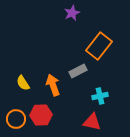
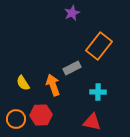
gray rectangle: moved 6 px left, 3 px up
cyan cross: moved 2 px left, 4 px up; rotated 14 degrees clockwise
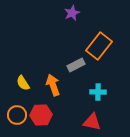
gray rectangle: moved 4 px right, 3 px up
orange circle: moved 1 px right, 4 px up
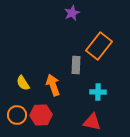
gray rectangle: rotated 60 degrees counterclockwise
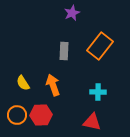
orange rectangle: moved 1 px right
gray rectangle: moved 12 px left, 14 px up
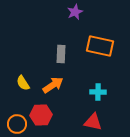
purple star: moved 3 px right, 1 px up
orange rectangle: rotated 64 degrees clockwise
gray rectangle: moved 3 px left, 3 px down
orange arrow: rotated 75 degrees clockwise
orange circle: moved 9 px down
red triangle: moved 1 px right
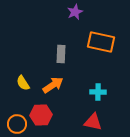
orange rectangle: moved 1 px right, 4 px up
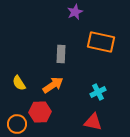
yellow semicircle: moved 4 px left
cyan cross: rotated 28 degrees counterclockwise
red hexagon: moved 1 px left, 3 px up
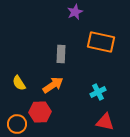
red triangle: moved 12 px right
